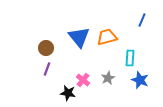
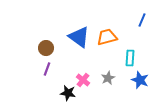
blue triangle: rotated 15 degrees counterclockwise
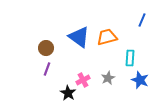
pink cross: rotated 24 degrees clockwise
black star: rotated 21 degrees clockwise
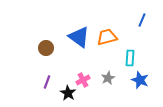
purple line: moved 13 px down
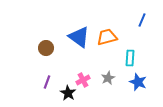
blue star: moved 2 px left, 2 px down
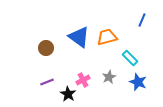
cyan rectangle: rotated 49 degrees counterclockwise
gray star: moved 1 px right, 1 px up
purple line: rotated 48 degrees clockwise
black star: moved 1 px down
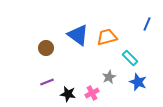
blue line: moved 5 px right, 4 px down
blue triangle: moved 1 px left, 2 px up
pink cross: moved 9 px right, 13 px down
black star: rotated 21 degrees counterclockwise
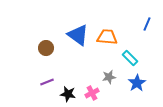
orange trapezoid: rotated 20 degrees clockwise
gray star: rotated 16 degrees clockwise
blue star: moved 1 px left, 1 px down; rotated 18 degrees clockwise
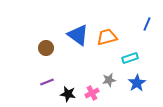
orange trapezoid: rotated 20 degrees counterclockwise
cyan rectangle: rotated 63 degrees counterclockwise
gray star: moved 3 px down
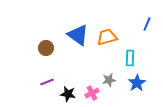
cyan rectangle: rotated 70 degrees counterclockwise
